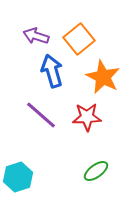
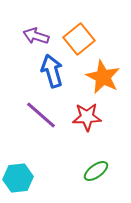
cyan hexagon: moved 1 px down; rotated 12 degrees clockwise
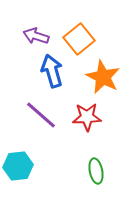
green ellipse: rotated 65 degrees counterclockwise
cyan hexagon: moved 12 px up
